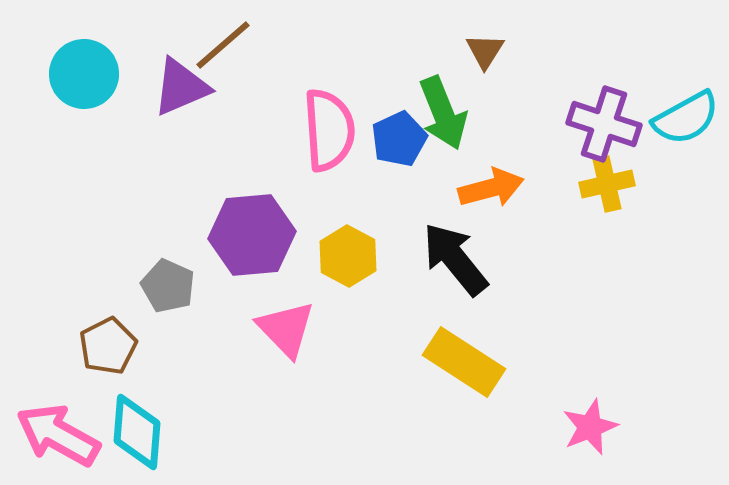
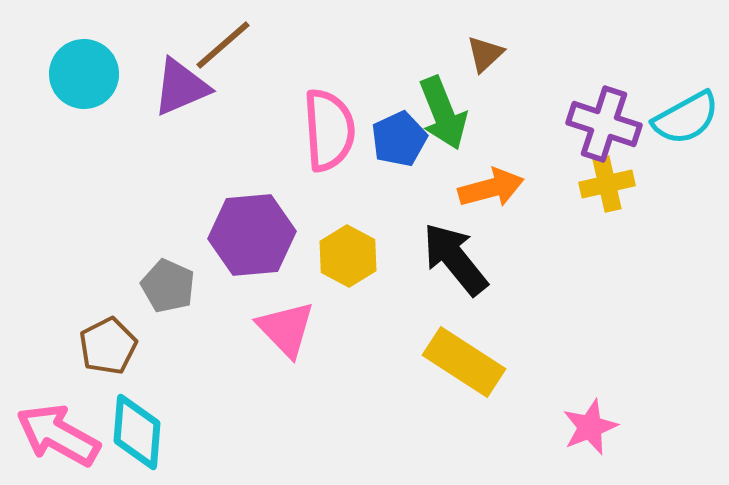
brown triangle: moved 3 px down; rotated 15 degrees clockwise
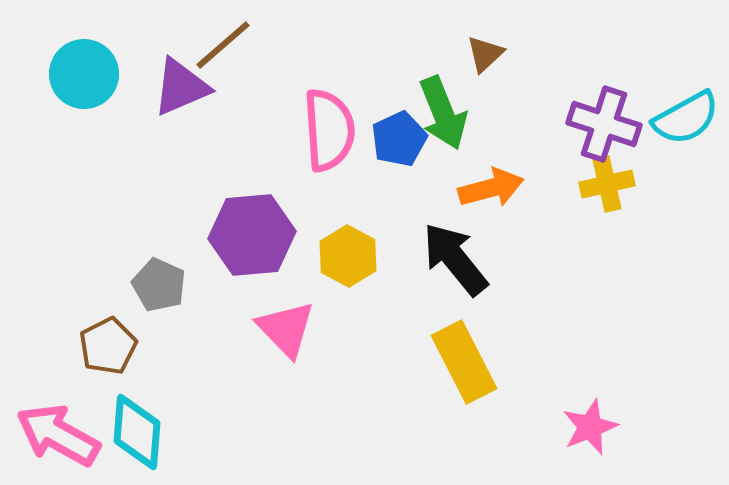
gray pentagon: moved 9 px left, 1 px up
yellow rectangle: rotated 30 degrees clockwise
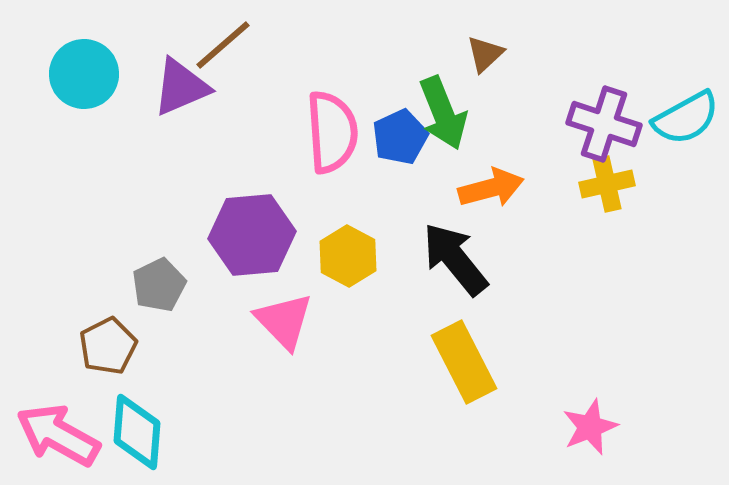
pink semicircle: moved 3 px right, 2 px down
blue pentagon: moved 1 px right, 2 px up
gray pentagon: rotated 22 degrees clockwise
pink triangle: moved 2 px left, 8 px up
